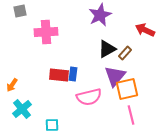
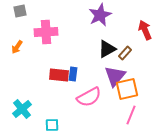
red arrow: rotated 42 degrees clockwise
orange arrow: moved 5 px right, 38 px up
pink semicircle: rotated 15 degrees counterclockwise
pink line: rotated 36 degrees clockwise
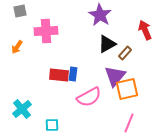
purple star: rotated 15 degrees counterclockwise
pink cross: moved 1 px up
black triangle: moved 5 px up
pink line: moved 2 px left, 8 px down
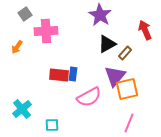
gray square: moved 5 px right, 3 px down; rotated 24 degrees counterclockwise
